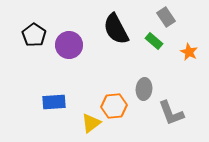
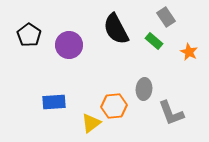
black pentagon: moved 5 px left
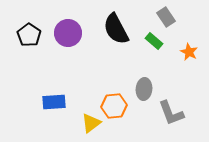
purple circle: moved 1 px left, 12 px up
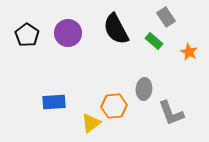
black pentagon: moved 2 px left
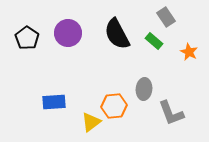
black semicircle: moved 1 px right, 5 px down
black pentagon: moved 3 px down
yellow triangle: moved 1 px up
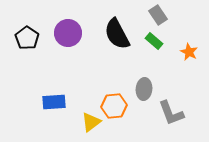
gray rectangle: moved 8 px left, 2 px up
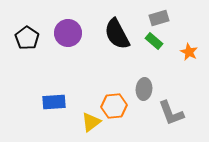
gray rectangle: moved 1 px right, 3 px down; rotated 72 degrees counterclockwise
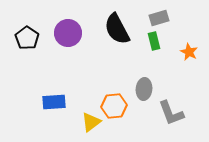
black semicircle: moved 5 px up
green rectangle: rotated 36 degrees clockwise
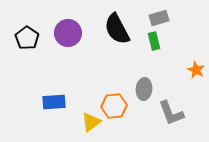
orange star: moved 7 px right, 18 px down
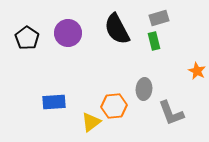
orange star: moved 1 px right, 1 px down
